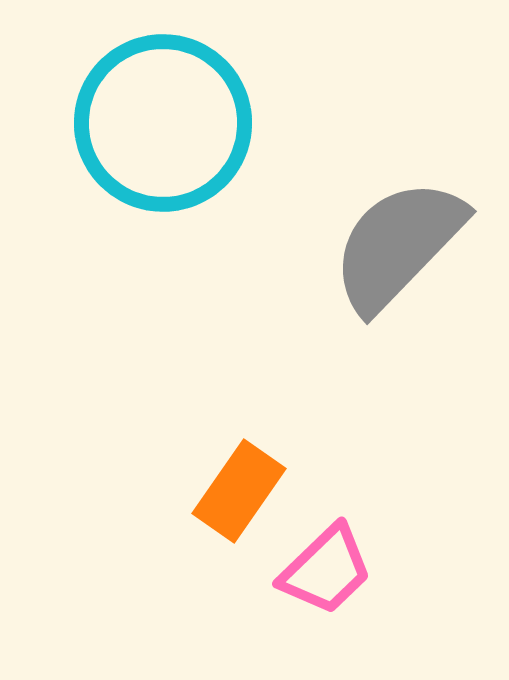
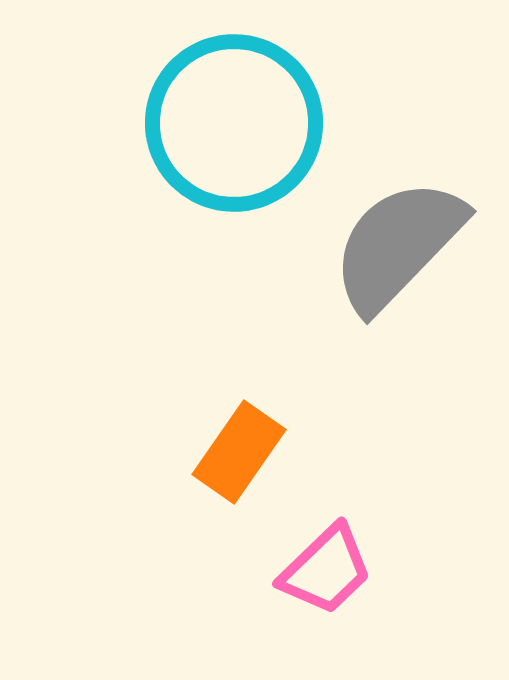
cyan circle: moved 71 px right
orange rectangle: moved 39 px up
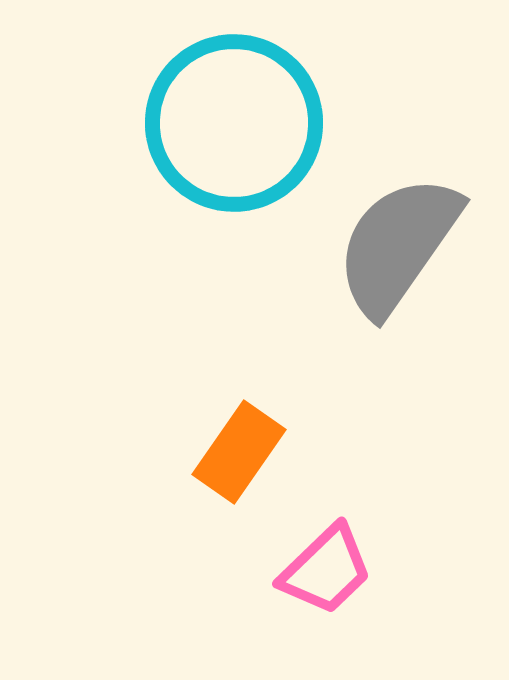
gray semicircle: rotated 9 degrees counterclockwise
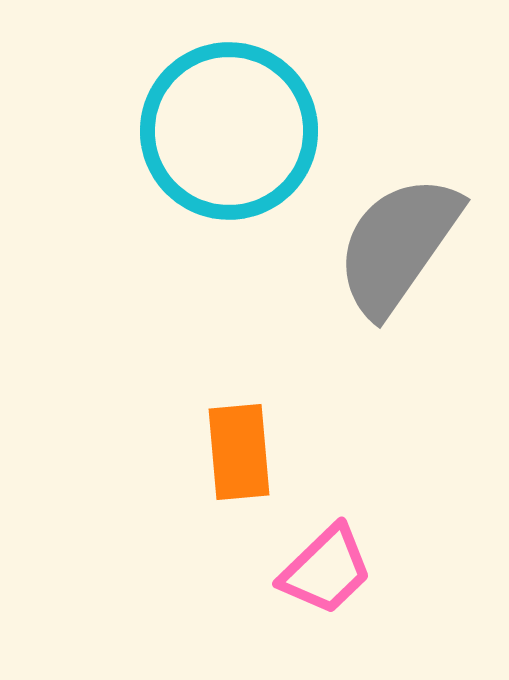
cyan circle: moved 5 px left, 8 px down
orange rectangle: rotated 40 degrees counterclockwise
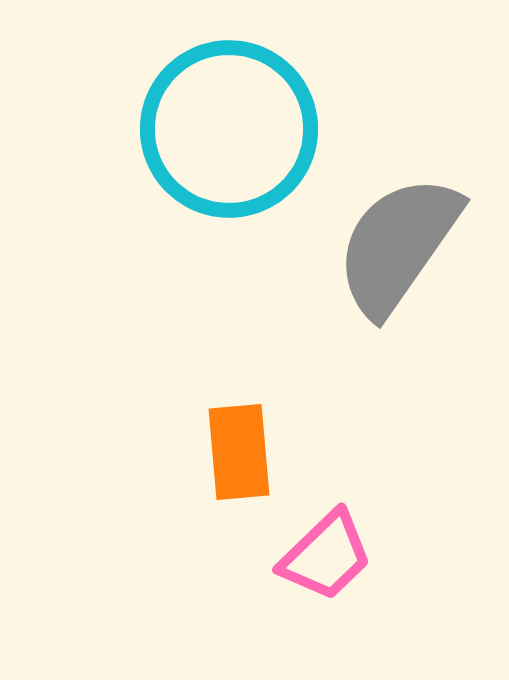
cyan circle: moved 2 px up
pink trapezoid: moved 14 px up
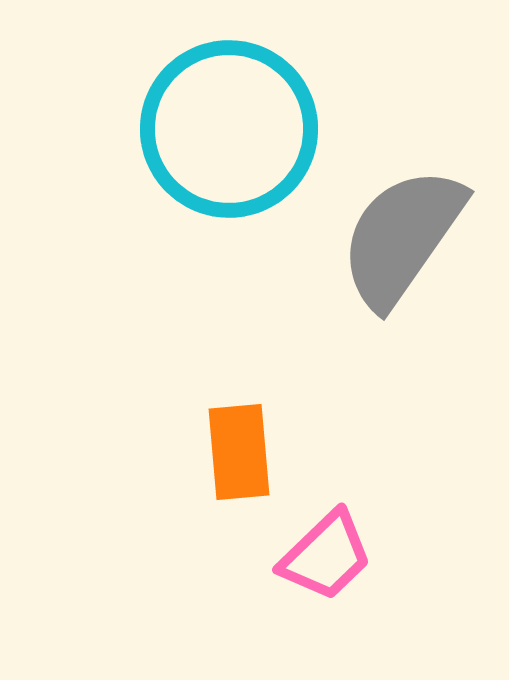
gray semicircle: moved 4 px right, 8 px up
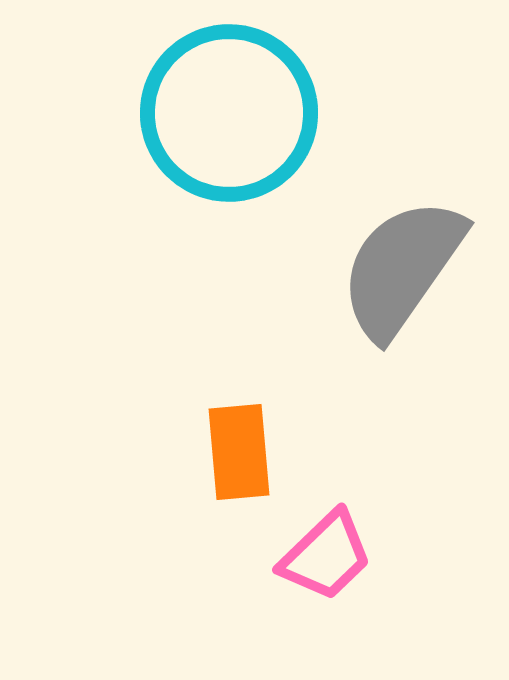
cyan circle: moved 16 px up
gray semicircle: moved 31 px down
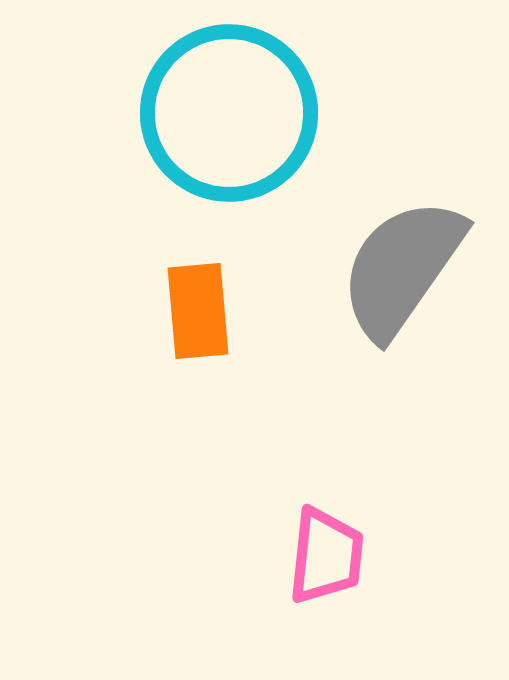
orange rectangle: moved 41 px left, 141 px up
pink trapezoid: rotated 40 degrees counterclockwise
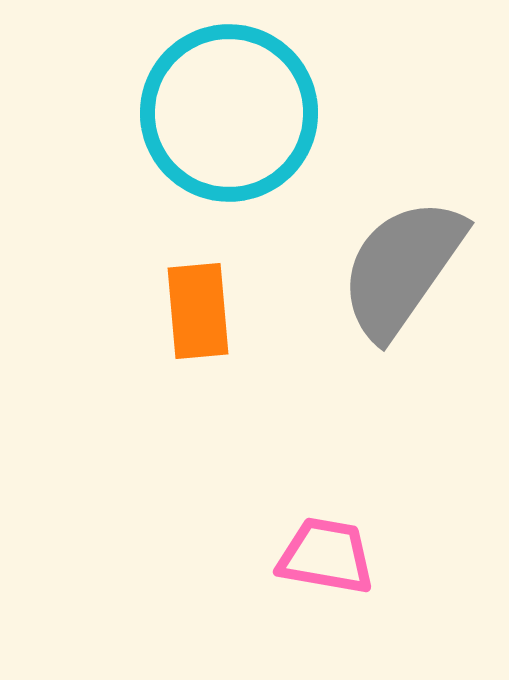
pink trapezoid: rotated 86 degrees counterclockwise
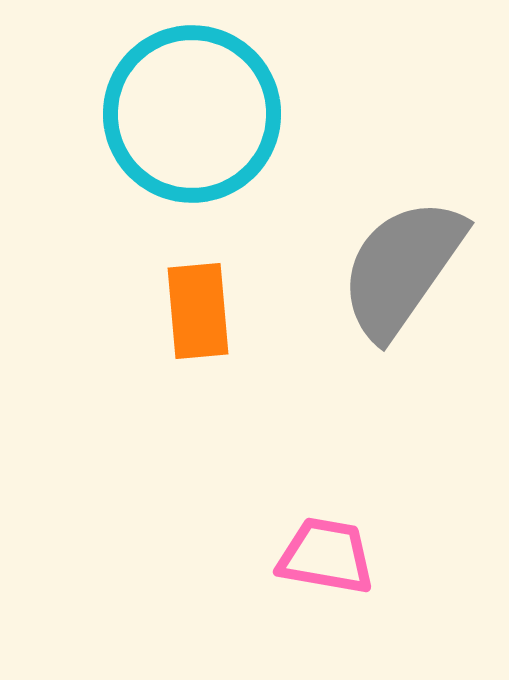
cyan circle: moved 37 px left, 1 px down
